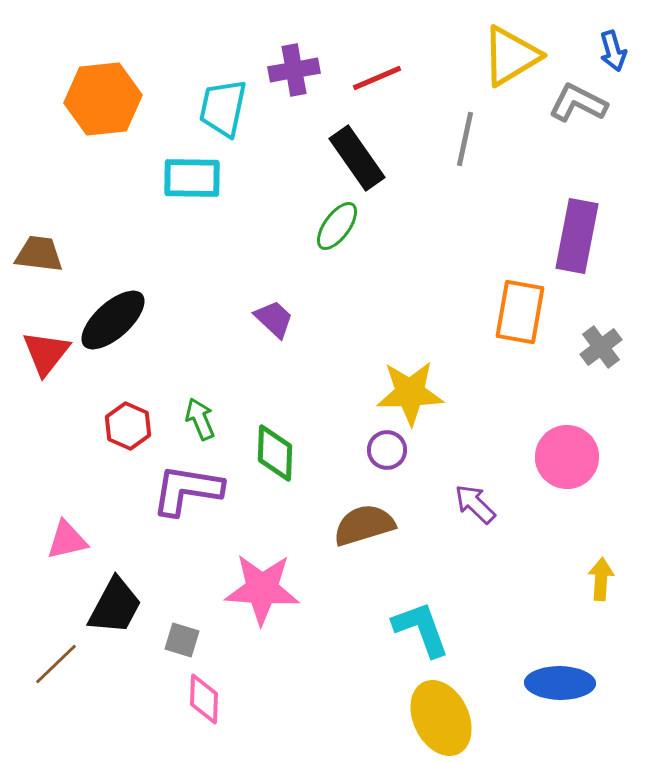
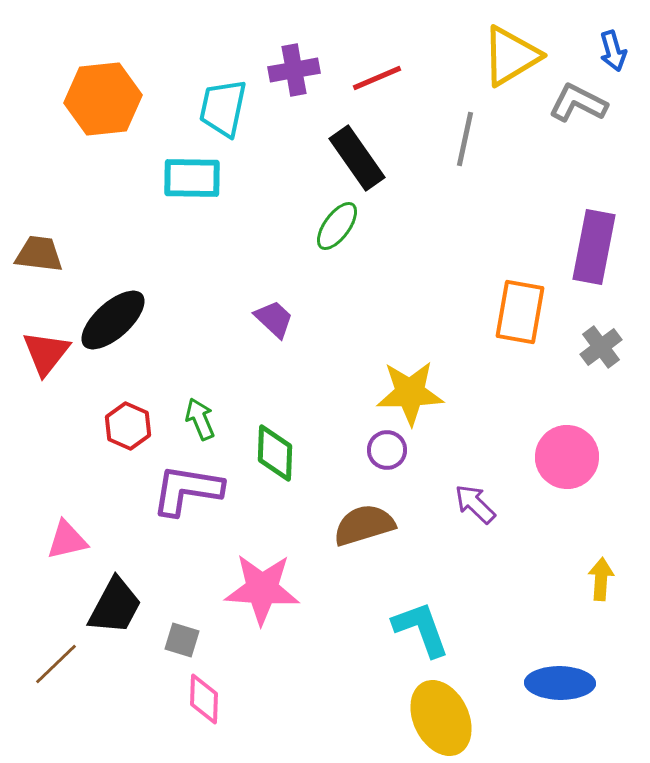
purple rectangle: moved 17 px right, 11 px down
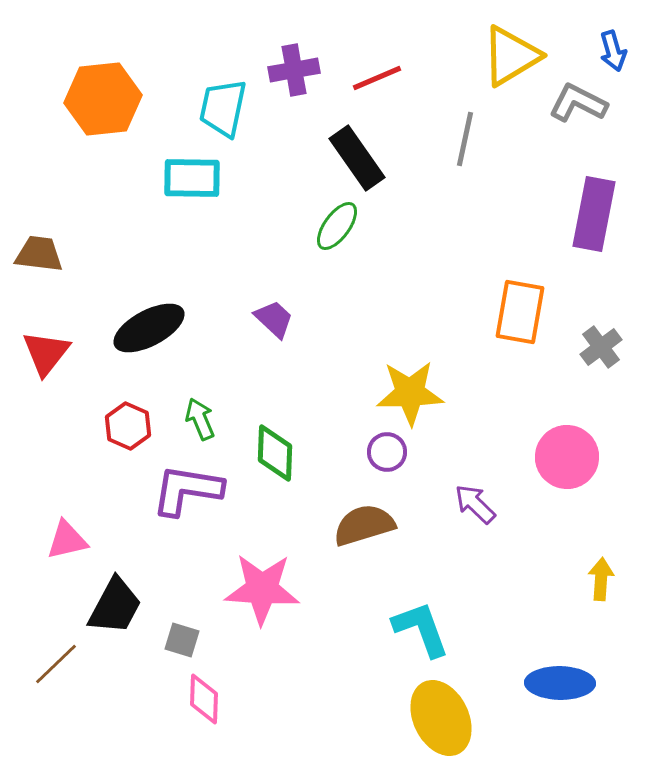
purple rectangle: moved 33 px up
black ellipse: moved 36 px right, 8 px down; rotated 14 degrees clockwise
purple circle: moved 2 px down
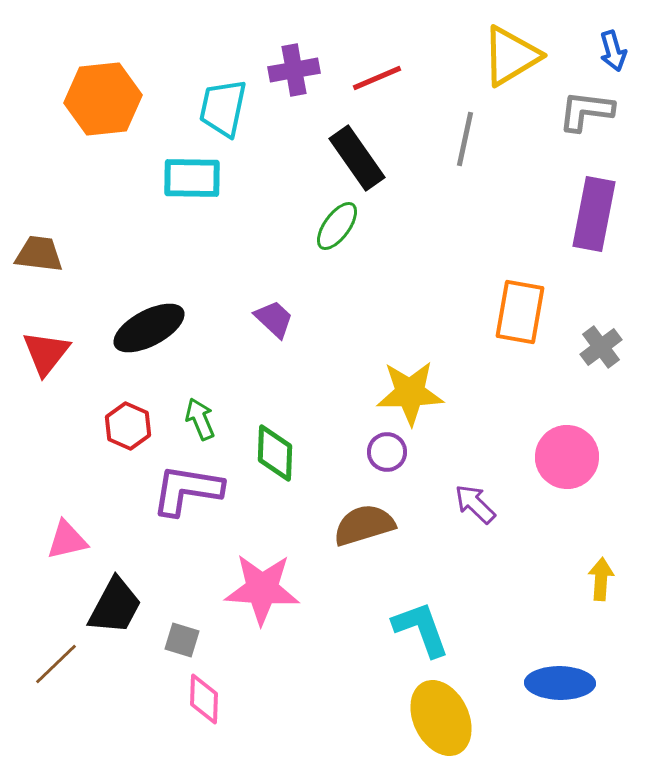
gray L-shape: moved 8 px right, 8 px down; rotated 20 degrees counterclockwise
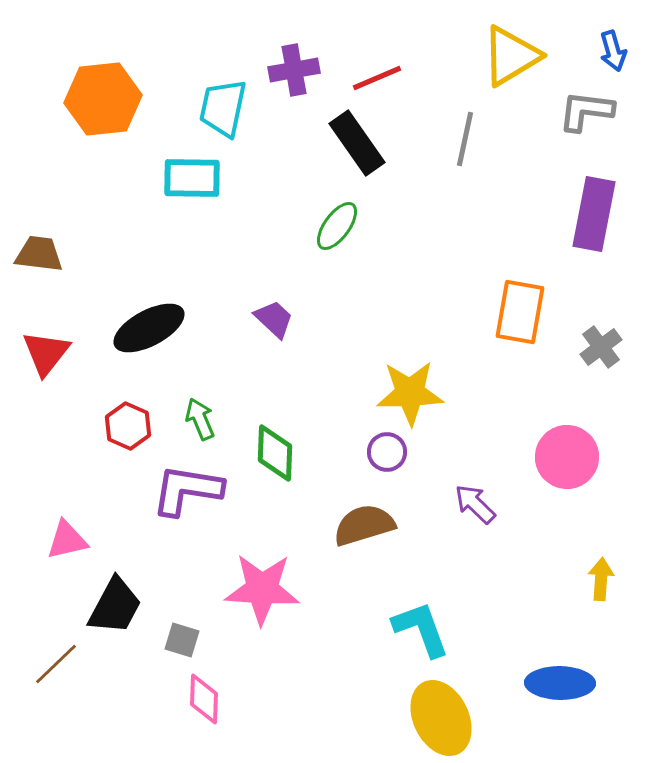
black rectangle: moved 15 px up
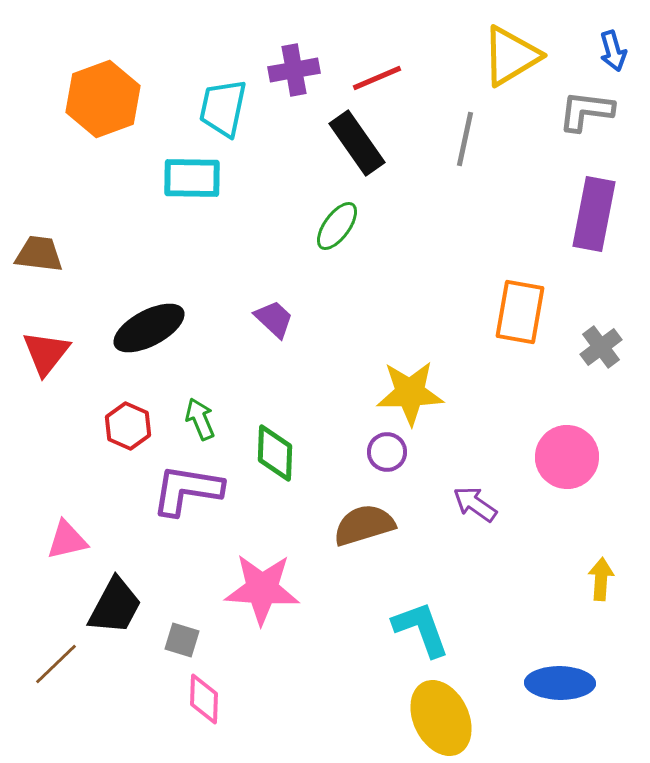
orange hexagon: rotated 14 degrees counterclockwise
purple arrow: rotated 9 degrees counterclockwise
